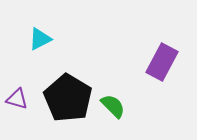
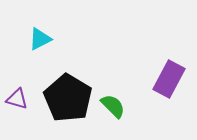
purple rectangle: moved 7 px right, 17 px down
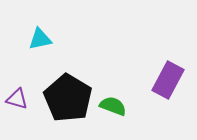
cyan triangle: rotated 15 degrees clockwise
purple rectangle: moved 1 px left, 1 px down
green semicircle: rotated 24 degrees counterclockwise
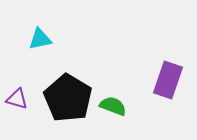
purple rectangle: rotated 9 degrees counterclockwise
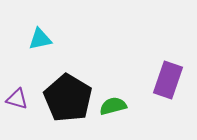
green semicircle: rotated 36 degrees counterclockwise
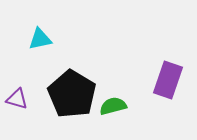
black pentagon: moved 4 px right, 4 px up
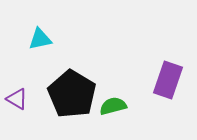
purple triangle: rotated 15 degrees clockwise
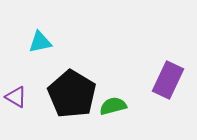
cyan triangle: moved 3 px down
purple rectangle: rotated 6 degrees clockwise
purple triangle: moved 1 px left, 2 px up
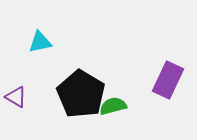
black pentagon: moved 9 px right
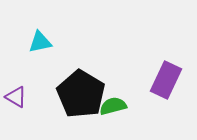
purple rectangle: moved 2 px left
